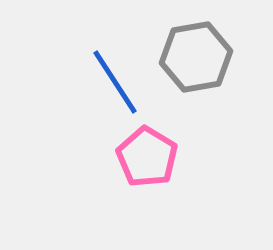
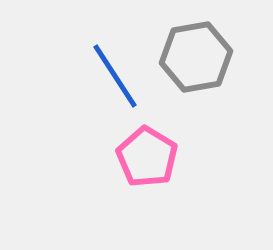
blue line: moved 6 px up
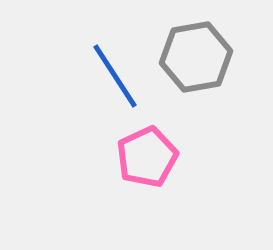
pink pentagon: rotated 16 degrees clockwise
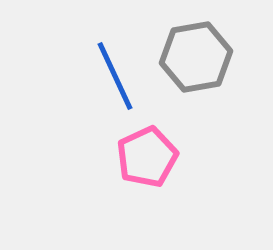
blue line: rotated 8 degrees clockwise
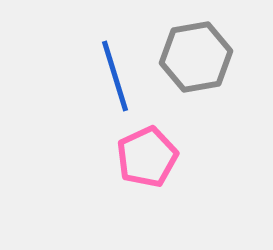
blue line: rotated 8 degrees clockwise
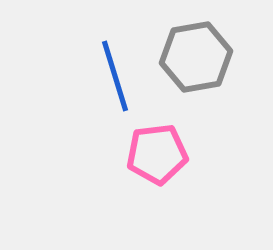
pink pentagon: moved 10 px right, 3 px up; rotated 18 degrees clockwise
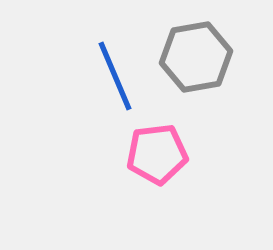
blue line: rotated 6 degrees counterclockwise
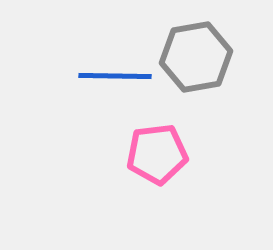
blue line: rotated 66 degrees counterclockwise
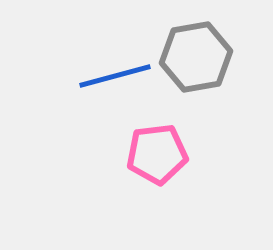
blue line: rotated 16 degrees counterclockwise
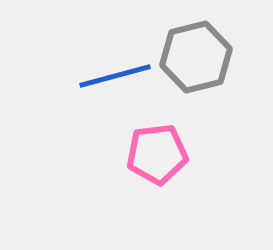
gray hexagon: rotated 4 degrees counterclockwise
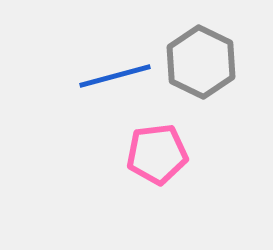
gray hexagon: moved 5 px right, 5 px down; rotated 20 degrees counterclockwise
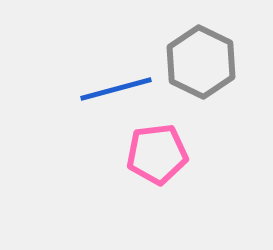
blue line: moved 1 px right, 13 px down
